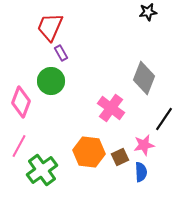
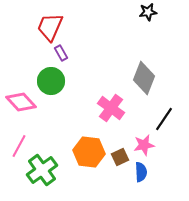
pink diamond: rotated 64 degrees counterclockwise
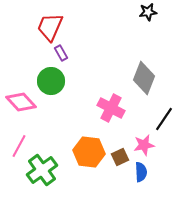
pink cross: rotated 8 degrees counterclockwise
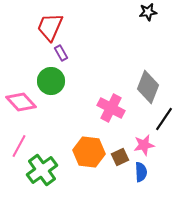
gray diamond: moved 4 px right, 9 px down
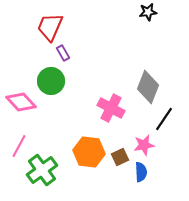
purple rectangle: moved 2 px right
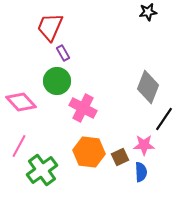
green circle: moved 6 px right
pink cross: moved 28 px left
pink star: rotated 10 degrees clockwise
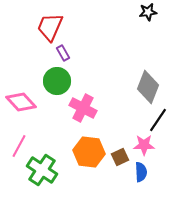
black line: moved 6 px left, 1 px down
green cross: rotated 20 degrees counterclockwise
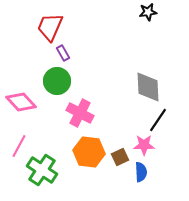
gray diamond: rotated 24 degrees counterclockwise
pink cross: moved 3 px left, 5 px down
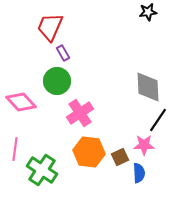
pink cross: rotated 28 degrees clockwise
pink line: moved 4 px left, 3 px down; rotated 20 degrees counterclockwise
blue semicircle: moved 2 px left, 1 px down
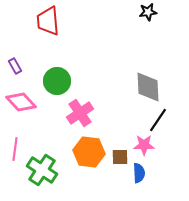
red trapezoid: moved 2 px left, 6 px up; rotated 28 degrees counterclockwise
purple rectangle: moved 48 px left, 13 px down
brown square: rotated 24 degrees clockwise
